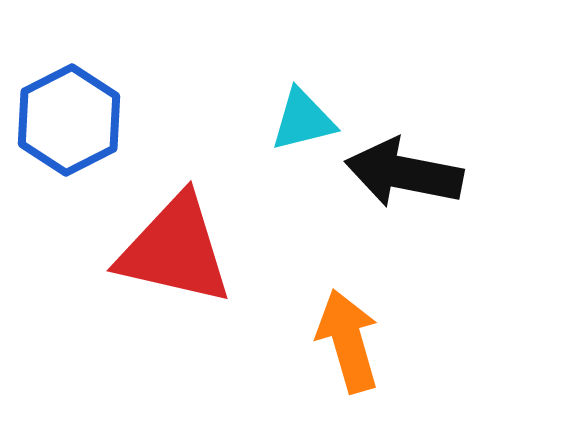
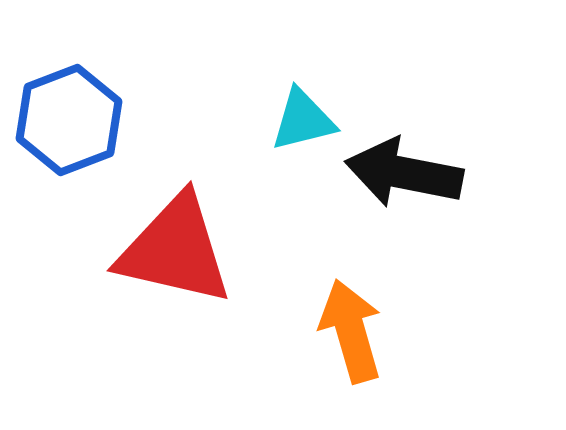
blue hexagon: rotated 6 degrees clockwise
orange arrow: moved 3 px right, 10 px up
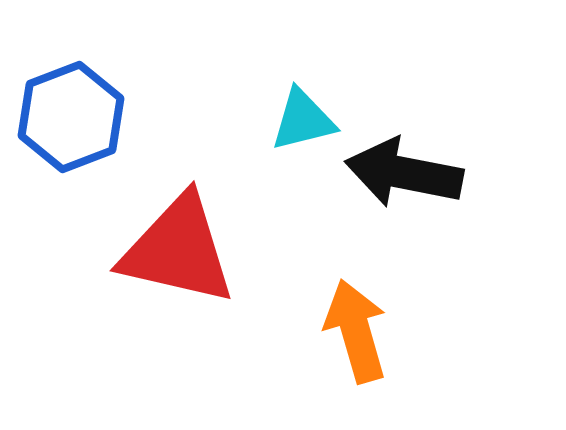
blue hexagon: moved 2 px right, 3 px up
red triangle: moved 3 px right
orange arrow: moved 5 px right
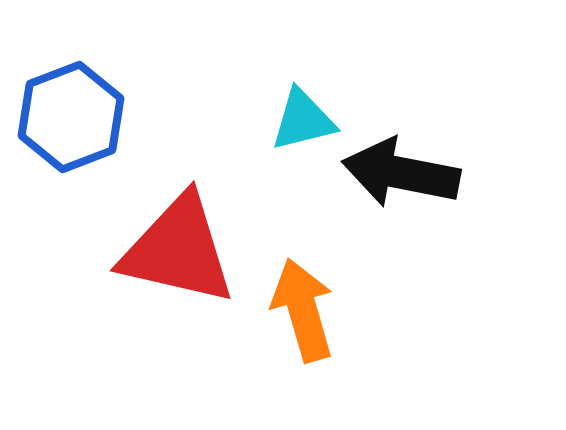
black arrow: moved 3 px left
orange arrow: moved 53 px left, 21 px up
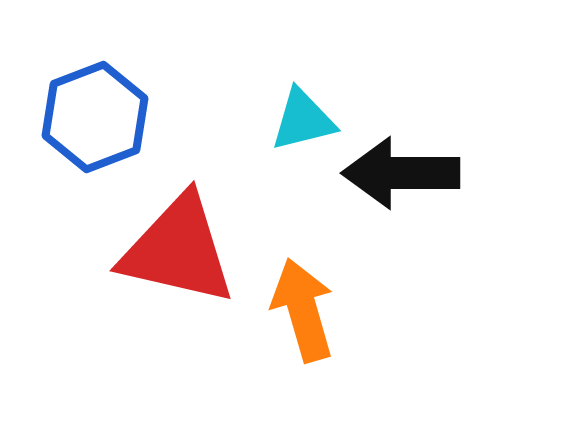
blue hexagon: moved 24 px right
black arrow: rotated 11 degrees counterclockwise
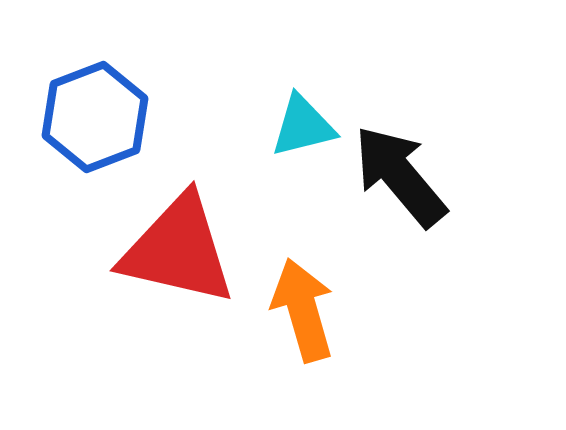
cyan triangle: moved 6 px down
black arrow: moved 1 px left, 3 px down; rotated 50 degrees clockwise
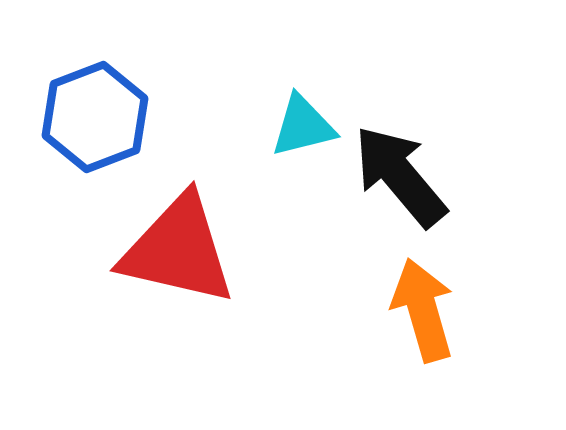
orange arrow: moved 120 px right
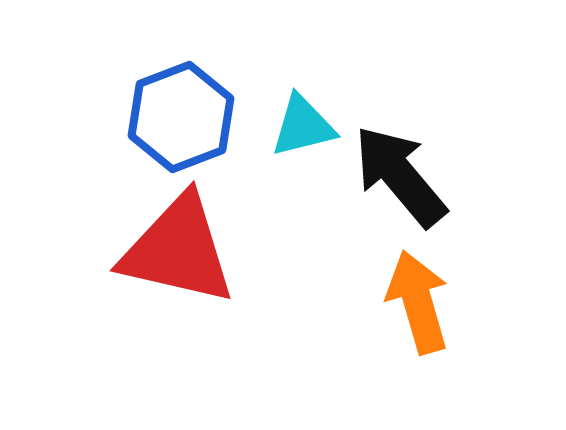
blue hexagon: moved 86 px right
orange arrow: moved 5 px left, 8 px up
